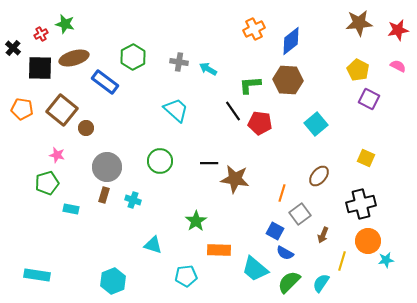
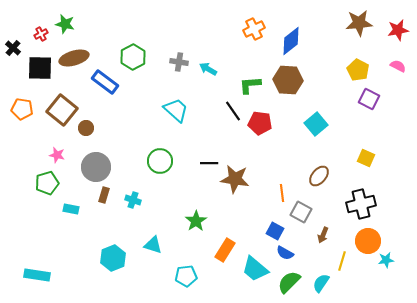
gray circle at (107, 167): moved 11 px left
orange line at (282, 193): rotated 24 degrees counterclockwise
gray square at (300, 214): moved 1 px right, 2 px up; rotated 25 degrees counterclockwise
orange rectangle at (219, 250): moved 6 px right; rotated 60 degrees counterclockwise
cyan hexagon at (113, 281): moved 23 px up
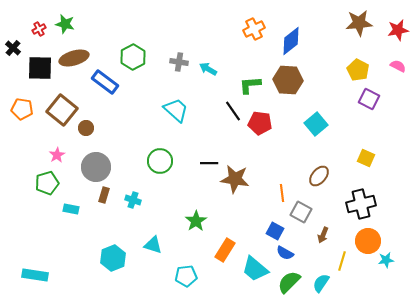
red cross at (41, 34): moved 2 px left, 5 px up
pink star at (57, 155): rotated 28 degrees clockwise
cyan rectangle at (37, 275): moved 2 px left
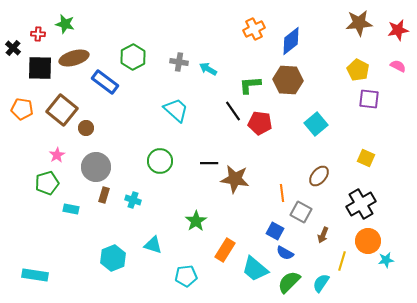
red cross at (39, 29): moved 1 px left, 5 px down; rotated 32 degrees clockwise
purple square at (369, 99): rotated 20 degrees counterclockwise
black cross at (361, 204): rotated 16 degrees counterclockwise
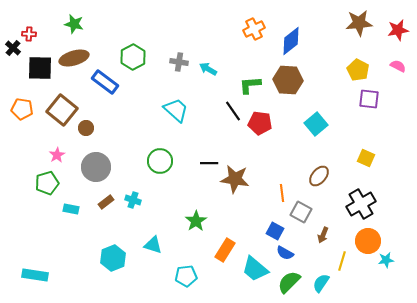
green star at (65, 24): moved 9 px right
red cross at (38, 34): moved 9 px left
brown rectangle at (104, 195): moved 2 px right, 7 px down; rotated 35 degrees clockwise
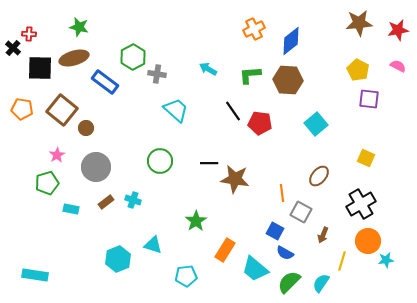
green star at (74, 24): moved 5 px right, 3 px down
gray cross at (179, 62): moved 22 px left, 12 px down
green L-shape at (250, 85): moved 10 px up
cyan hexagon at (113, 258): moved 5 px right, 1 px down
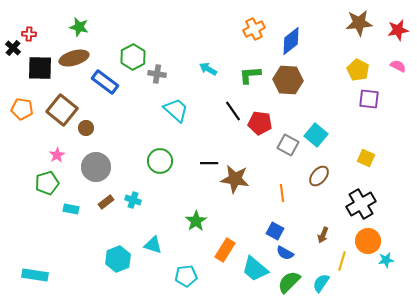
cyan square at (316, 124): moved 11 px down; rotated 10 degrees counterclockwise
gray square at (301, 212): moved 13 px left, 67 px up
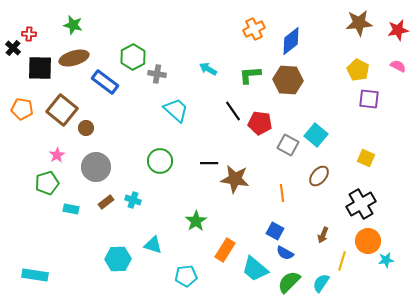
green star at (79, 27): moved 6 px left, 2 px up
cyan hexagon at (118, 259): rotated 20 degrees clockwise
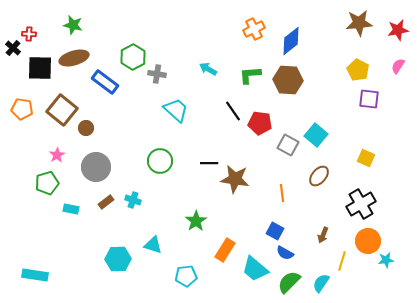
pink semicircle at (398, 66): rotated 84 degrees counterclockwise
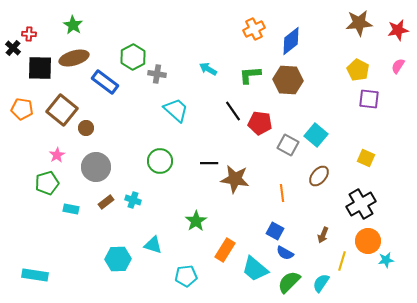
green star at (73, 25): rotated 18 degrees clockwise
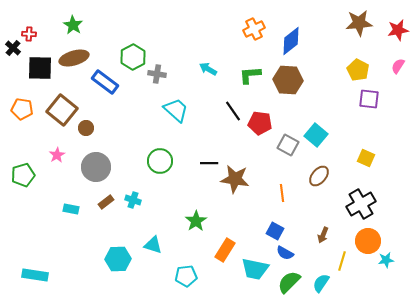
green pentagon at (47, 183): moved 24 px left, 8 px up
cyan trapezoid at (255, 269): rotated 28 degrees counterclockwise
